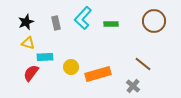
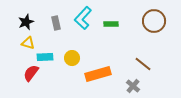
yellow circle: moved 1 px right, 9 px up
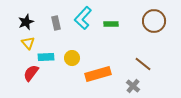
yellow triangle: rotated 32 degrees clockwise
cyan rectangle: moved 1 px right
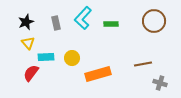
brown line: rotated 48 degrees counterclockwise
gray cross: moved 27 px right, 3 px up; rotated 24 degrees counterclockwise
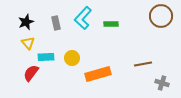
brown circle: moved 7 px right, 5 px up
gray cross: moved 2 px right
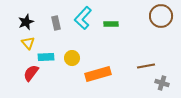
brown line: moved 3 px right, 2 px down
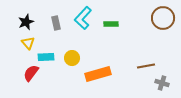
brown circle: moved 2 px right, 2 px down
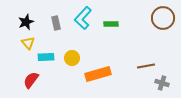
red semicircle: moved 7 px down
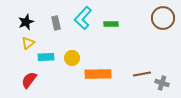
yellow triangle: rotated 32 degrees clockwise
brown line: moved 4 px left, 8 px down
orange rectangle: rotated 15 degrees clockwise
red semicircle: moved 2 px left
